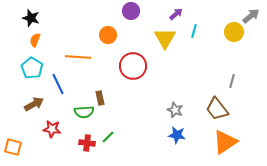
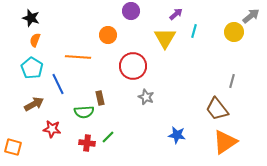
gray star: moved 29 px left, 13 px up
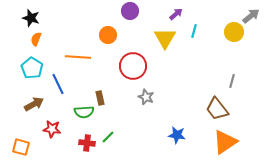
purple circle: moved 1 px left
orange semicircle: moved 1 px right, 1 px up
orange square: moved 8 px right
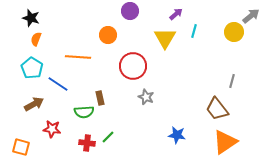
blue line: rotated 30 degrees counterclockwise
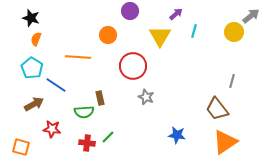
yellow triangle: moved 5 px left, 2 px up
blue line: moved 2 px left, 1 px down
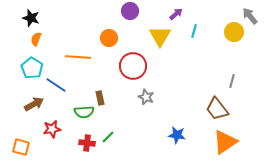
gray arrow: moved 1 px left; rotated 90 degrees counterclockwise
orange circle: moved 1 px right, 3 px down
red star: rotated 18 degrees counterclockwise
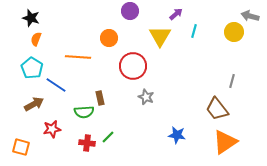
gray arrow: rotated 36 degrees counterclockwise
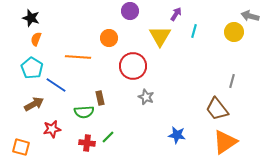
purple arrow: rotated 16 degrees counterclockwise
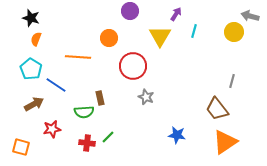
cyan pentagon: moved 1 px left, 1 px down
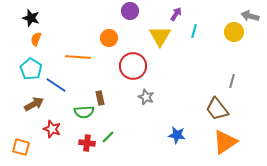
red star: rotated 30 degrees clockwise
